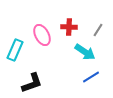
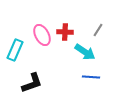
red cross: moved 4 px left, 5 px down
blue line: rotated 36 degrees clockwise
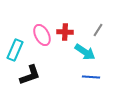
black L-shape: moved 2 px left, 8 px up
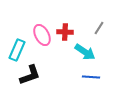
gray line: moved 1 px right, 2 px up
cyan rectangle: moved 2 px right
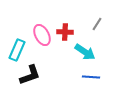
gray line: moved 2 px left, 4 px up
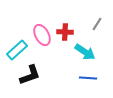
cyan rectangle: rotated 25 degrees clockwise
blue line: moved 3 px left, 1 px down
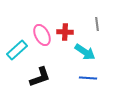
gray line: rotated 40 degrees counterclockwise
black L-shape: moved 10 px right, 2 px down
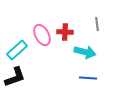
cyan arrow: rotated 20 degrees counterclockwise
black L-shape: moved 25 px left
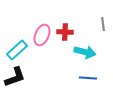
gray line: moved 6 px right
pink ellipse: rotated 50 degrees clockwise
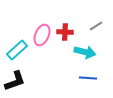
gray line: moved 7 px left, 2 px down; rotated 64 degrees clockwise
black L-shape: moved 4 px down
